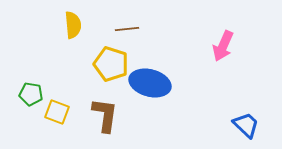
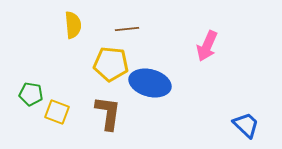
pink arrow: moved 16 px left
yellow pentagon: rotated 12 degrees counterclockwise
brown L-shape: moved 3 px right, 2 px up
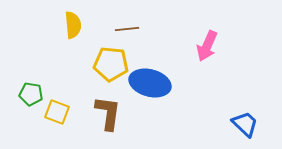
blue trapezoid: moved 1 px left, 1 px up
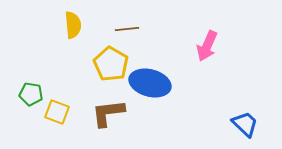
yellow pentagon: rotated 24 degrees clockwise
brown L-shape: rotated 105 degrees counterclockwise
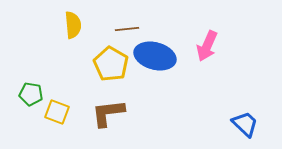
blue ellipse: moved 5 px right, 27 px up
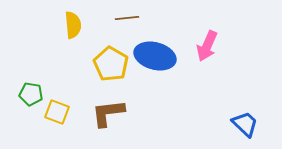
brown line: moved 11 px up
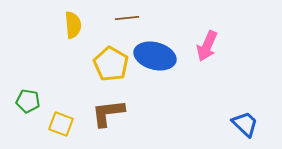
green pentagon: moved 3 px left, 7 px down
yellow square: moved 4 px right, 12 px down
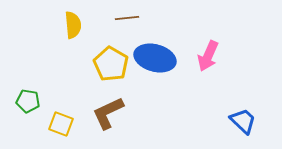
pink arrow: moved 1 px right, 10 px down
blue ellipse: moved 2 px down
brown L-shape: rotated 18 degrees counterclockwise
blue trapezoid: moved 2 px left, 3 px up
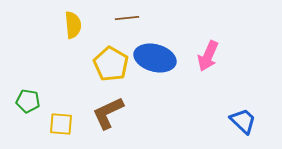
yellow square: rotated 15 degrees counterclockwise
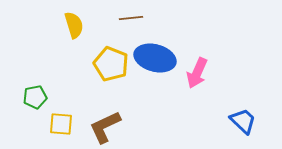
brown line: moved 4 px right
yellow semicircle: moved 1 px right; rotated 12 degrees counterclockwise
pink arrow: moved 11 px left, 17 px down
yellow pentagon: rotated 8 degrees counterclockwise
green pentagon: moved 7 px right, 4 px up; rotated 20 degrees counterclockwise
brown L-shape: moved 3 px left, 14 px down
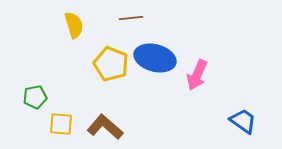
pink arrow: moved 2 px down
blue trapezoid: rotated 8 degrees counterclockwise
brown L-shape: rotated 66 degrees clockwise
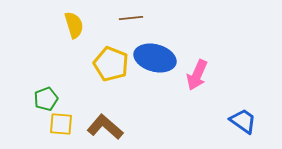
green pentagon: moved 11 px right, 2 px down; rotated 10 degrees counterclockwise
